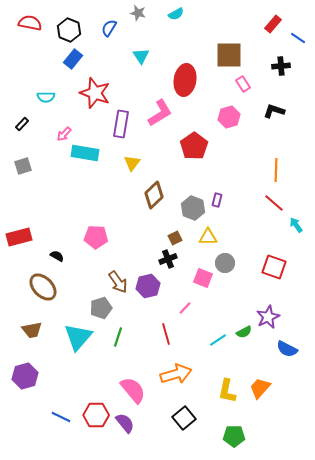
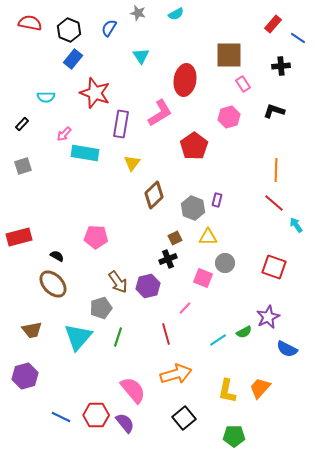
brown ellipse at (43, 287): moved 10 px right, 3 px up
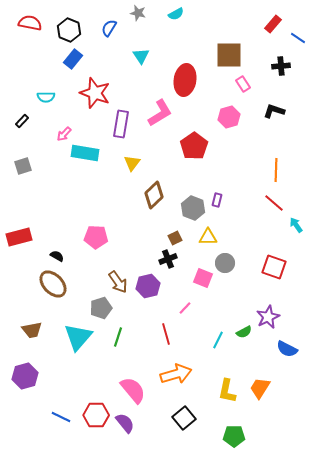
black rectangle at (22, 124): moved 3 px up
cyan line at (218, 340): rotated 30 degrees counterclockwise
orange trapezoid at (260, 388): rotated 10 degrees counterclockwise
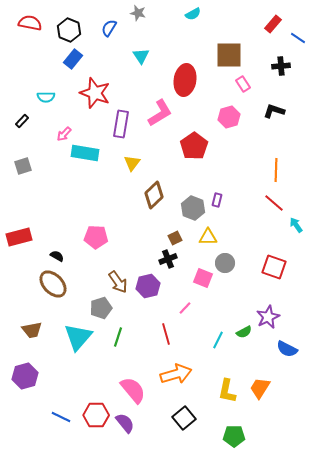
cyan semicircle at (176, 14): moved 17 px right
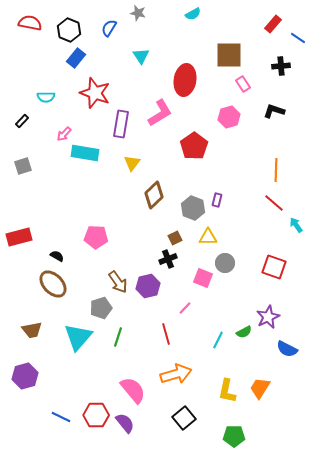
blue rectangle at (73, 59): moved 3 px right, 1 px up
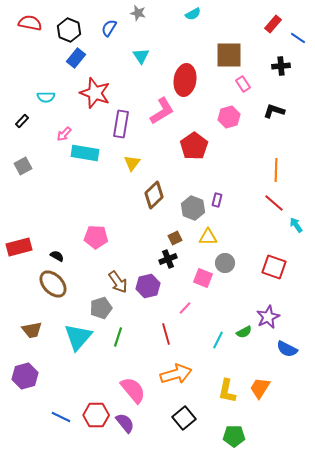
pink L-shape at (160, 113): moved 2 px right, 2 px up
gray square at (23, 166): rotated 12 degrees counterclockwise
red rectangle at (19, 237): moved 10 px down
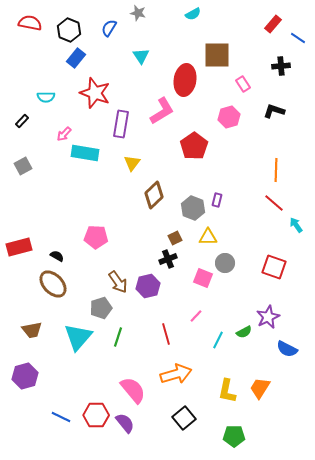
brown square at (229, 55): moved 12 px left
pink line at (185, 308): moved 11 px right, 8 px down
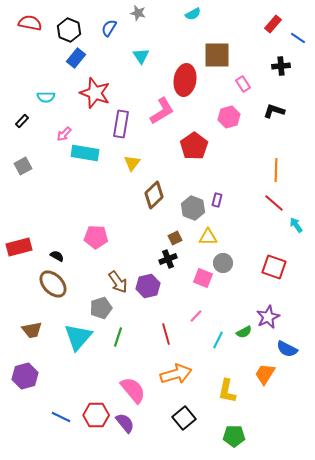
gray circle at (225, 263): moved 2 px left
orange trapezoid at (260, 388): moved 5 px right, 14 px up
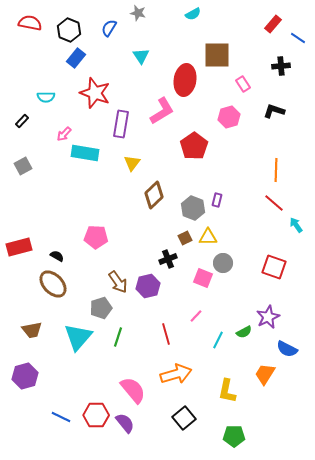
brown square at (175, 238): moved 10 px right
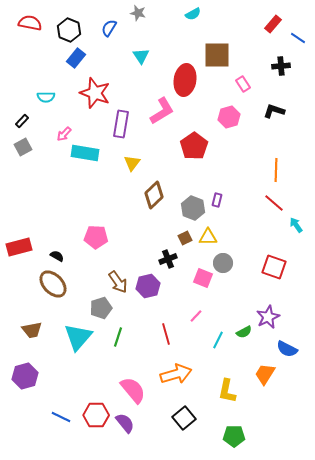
gray square at (23, 166): moved 19 px up
